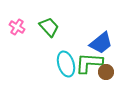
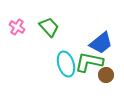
green L-shape: moved 1 px up; rotated 8 degrees clockwise
brown circle: moved 3 px down
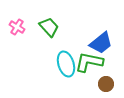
brown circle: moved 9 px down
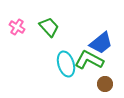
green L-shape: moved 2 px up; rotated 16 degrees clockwise
brown circle: moved 1 px left
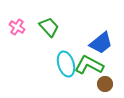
green L-shape: moved 5 px down
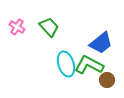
brown circle: moved 2 px right, 4 px up
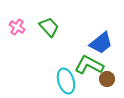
cyan ellipse: moved 17 px down
brown circle: moved 1 px up
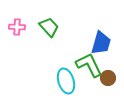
pink cross: rotated 28 degrees counterclockwise
blue trapezoid: rotated 35 degrees counterclockwise
green L-shape: rotated 36 degrees clockwise
brown circle: moved 1 px right, 1 px up
